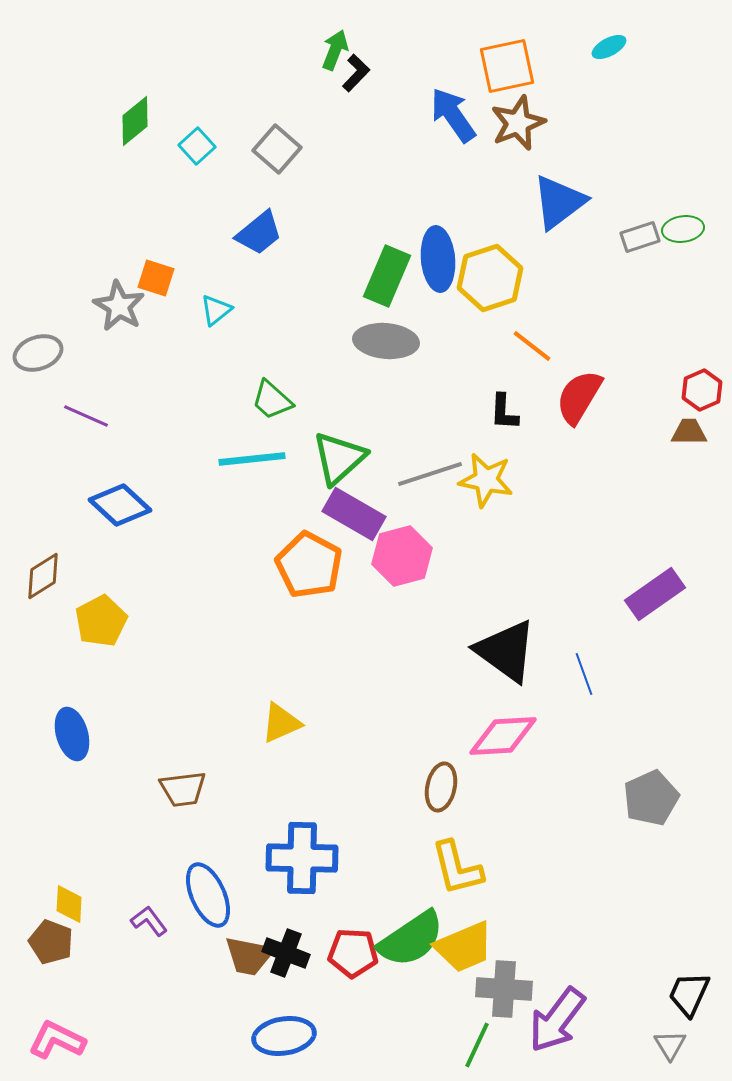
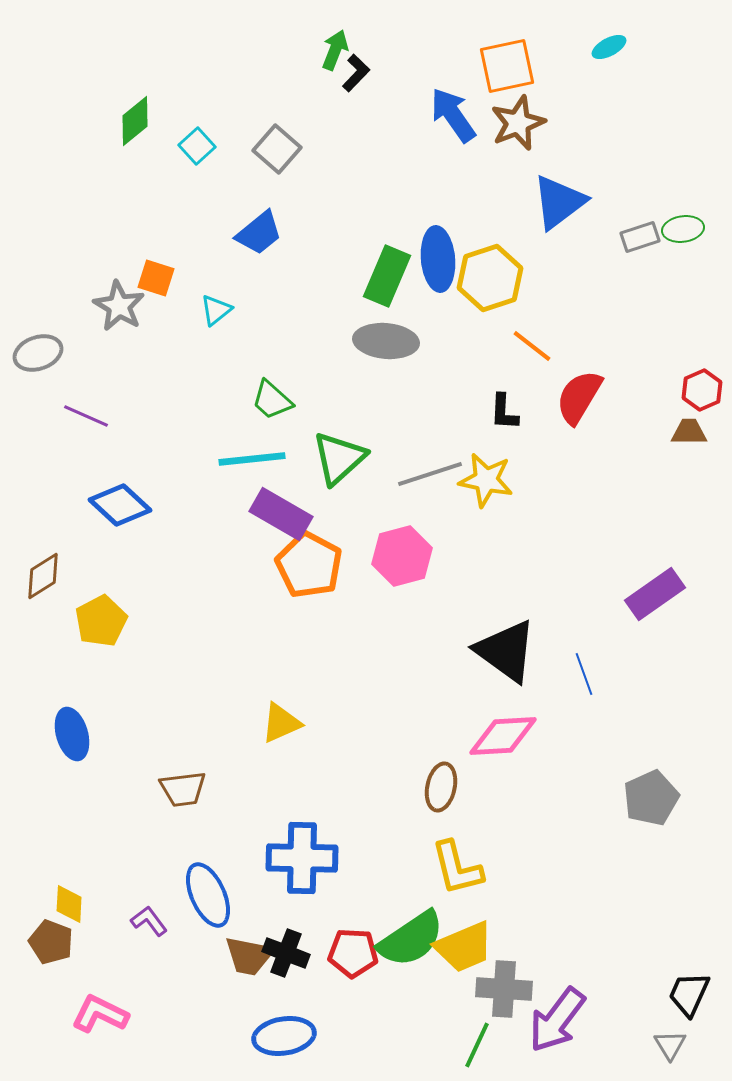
purple rectangle at (354, 514): moved 73 px left
pink L-shape at (57, 1040): moved 43 px right, 26 px up
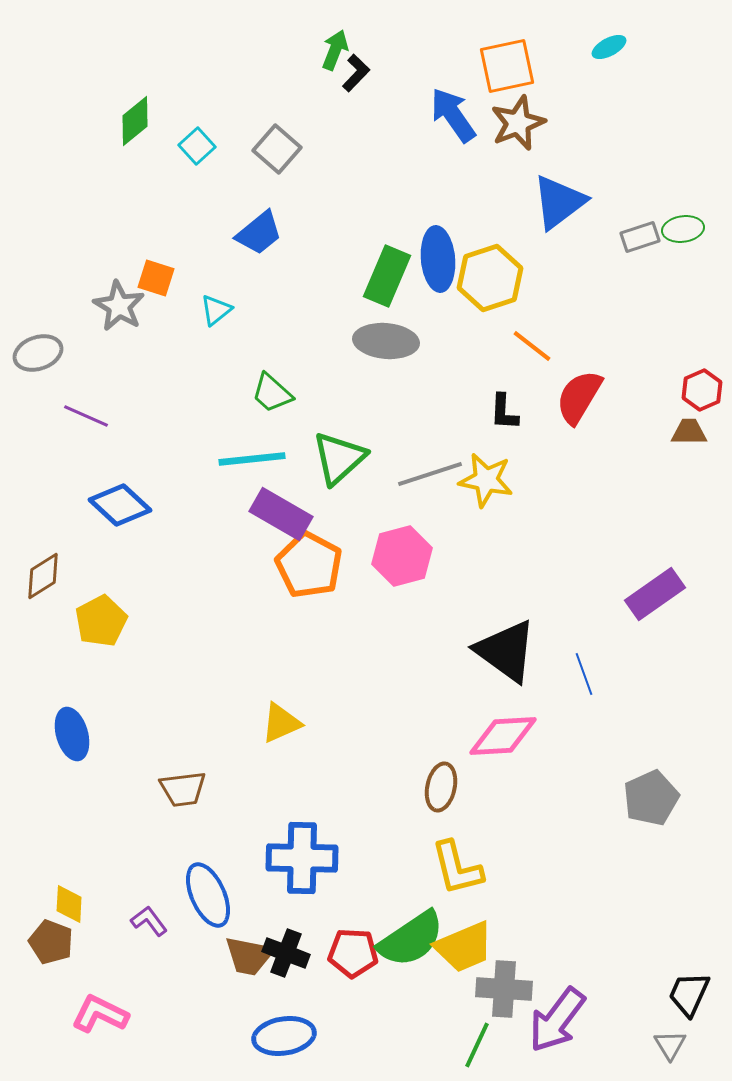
green trapezoid at (272, 400): moved 7 px up
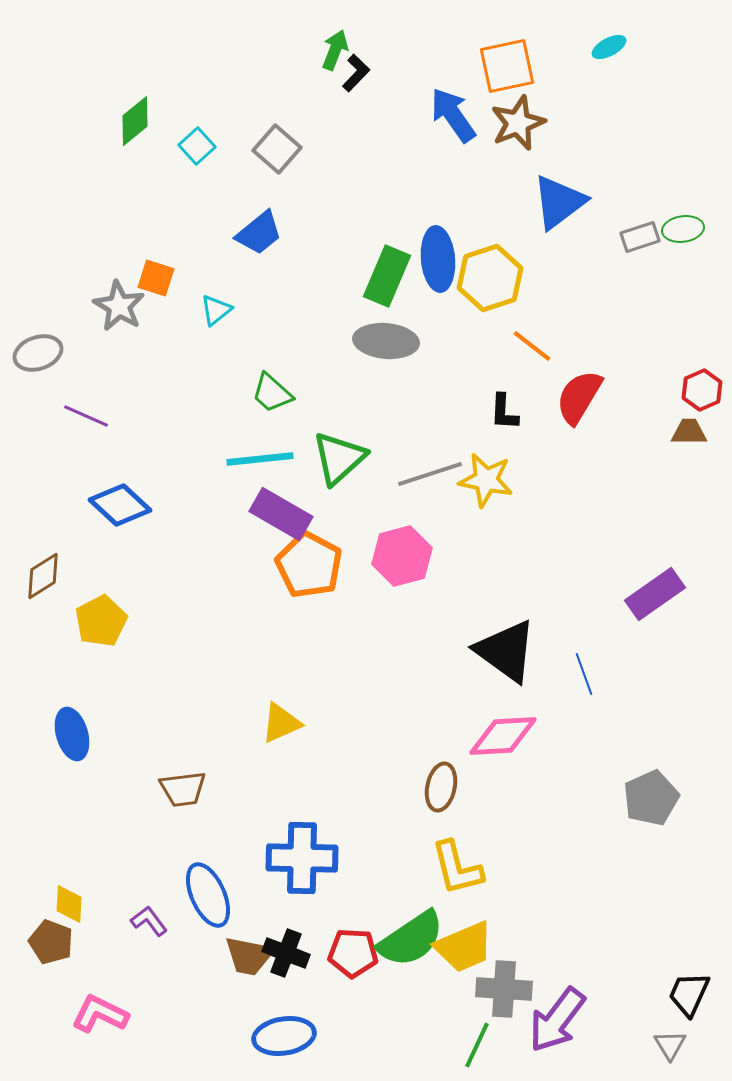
cyan line at (252, 459): moved 8 px right
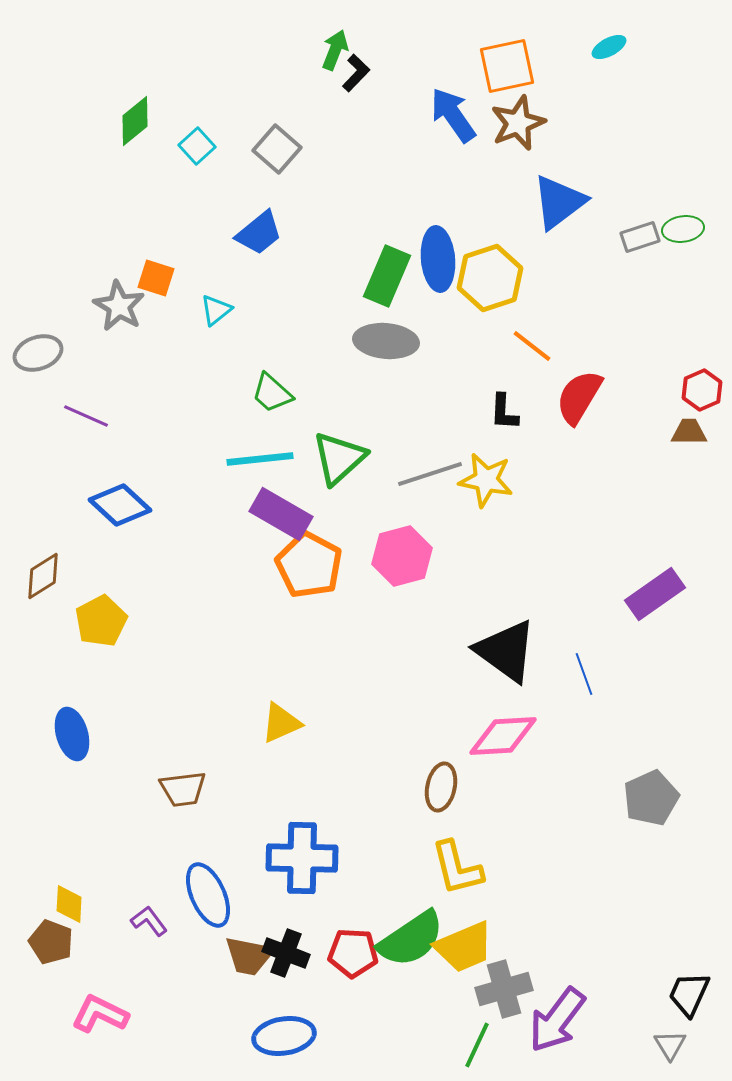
gray cross at (504, 989): rotated 20 degrees counterclockwise
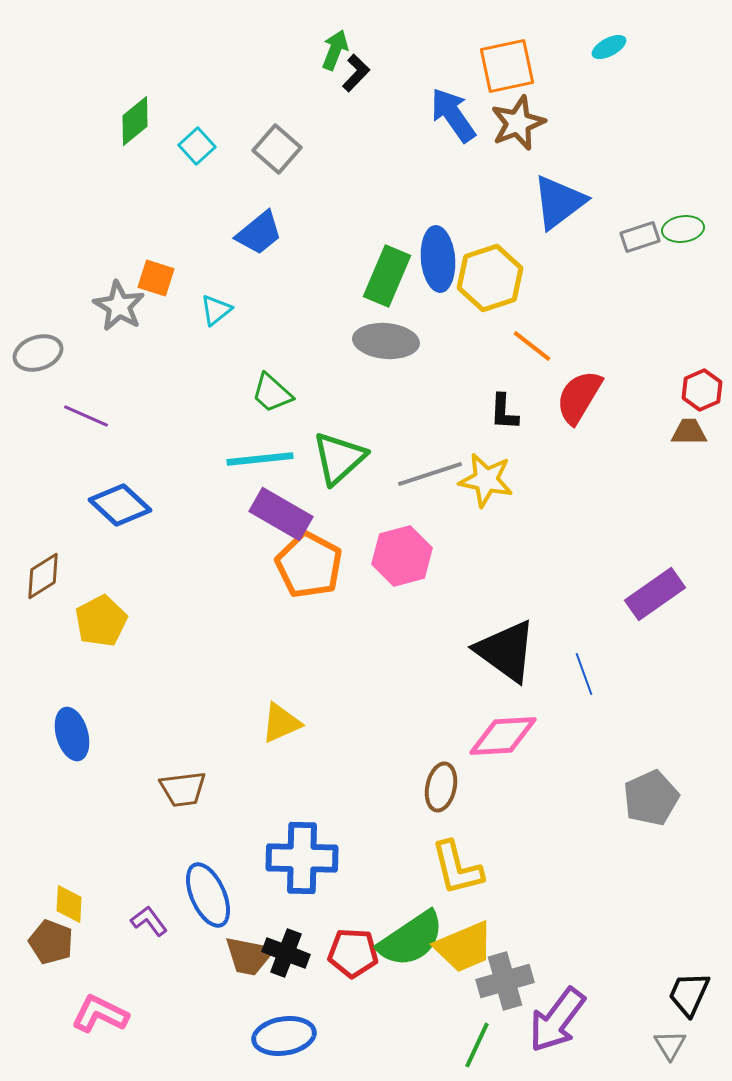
gray cross at (504, 989): moved 1 px right, 8 px up
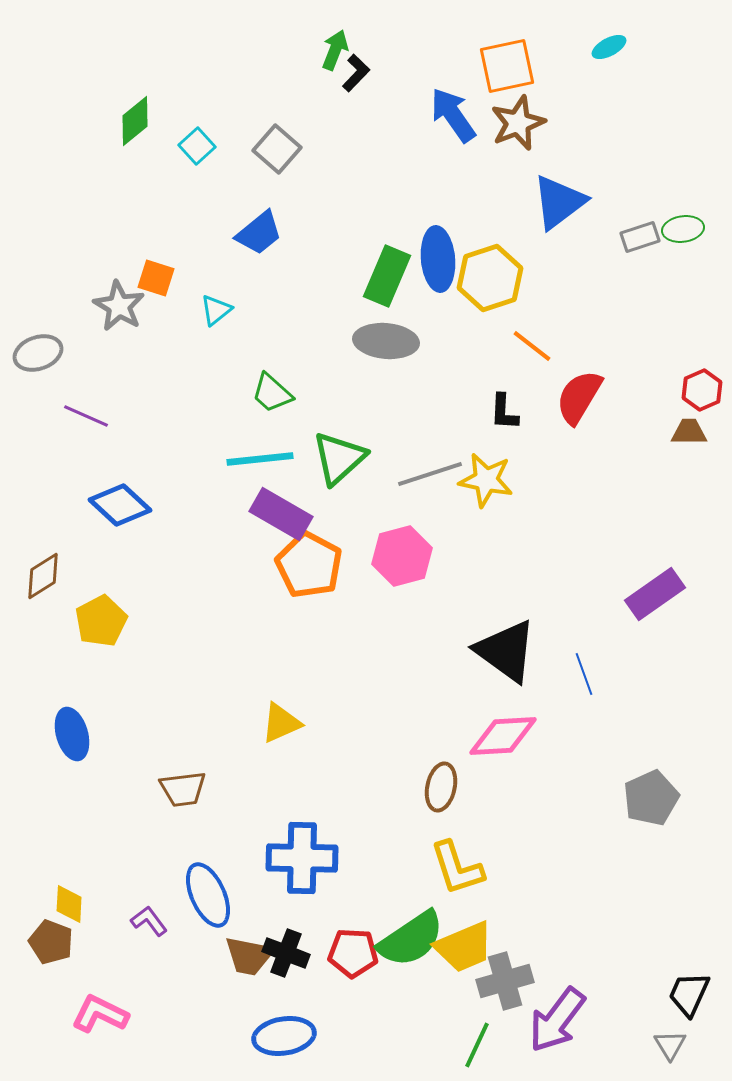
yellow L-shape at (457, 868): rotated 4 degrees counterclockwise
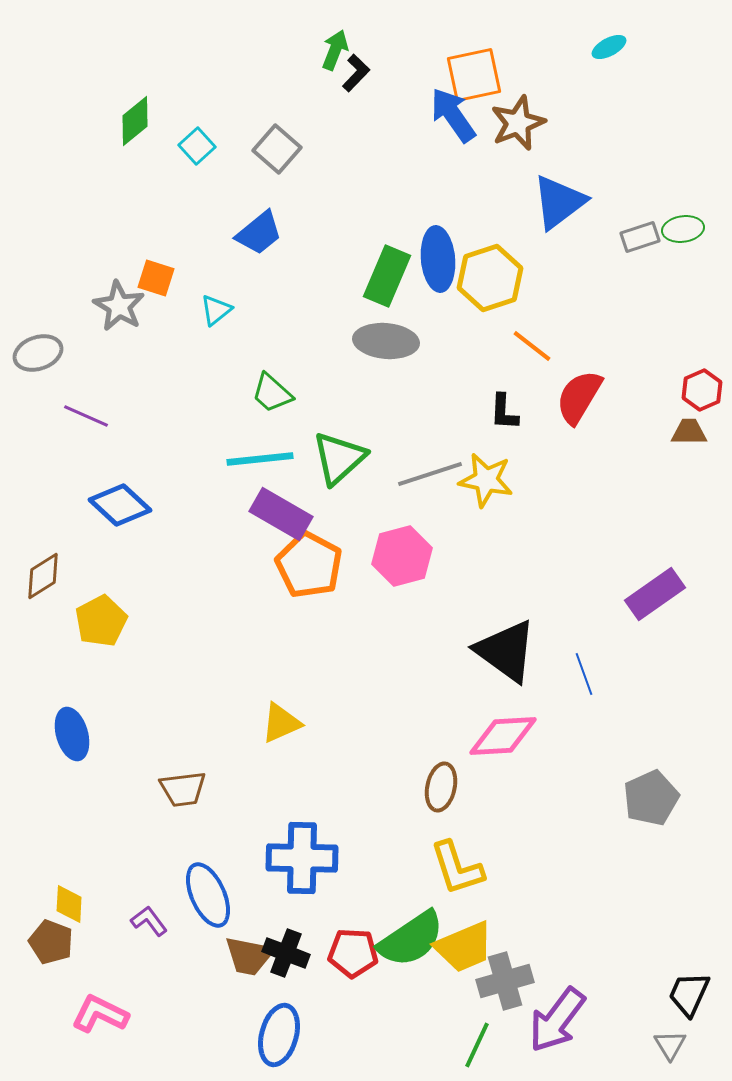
orange square at (507, 66): moved 33 px left, 9 px down
blue ellipse at (284, 1036): moved 5 px left, 1 px up; rotated 66 degrees counterclockwise
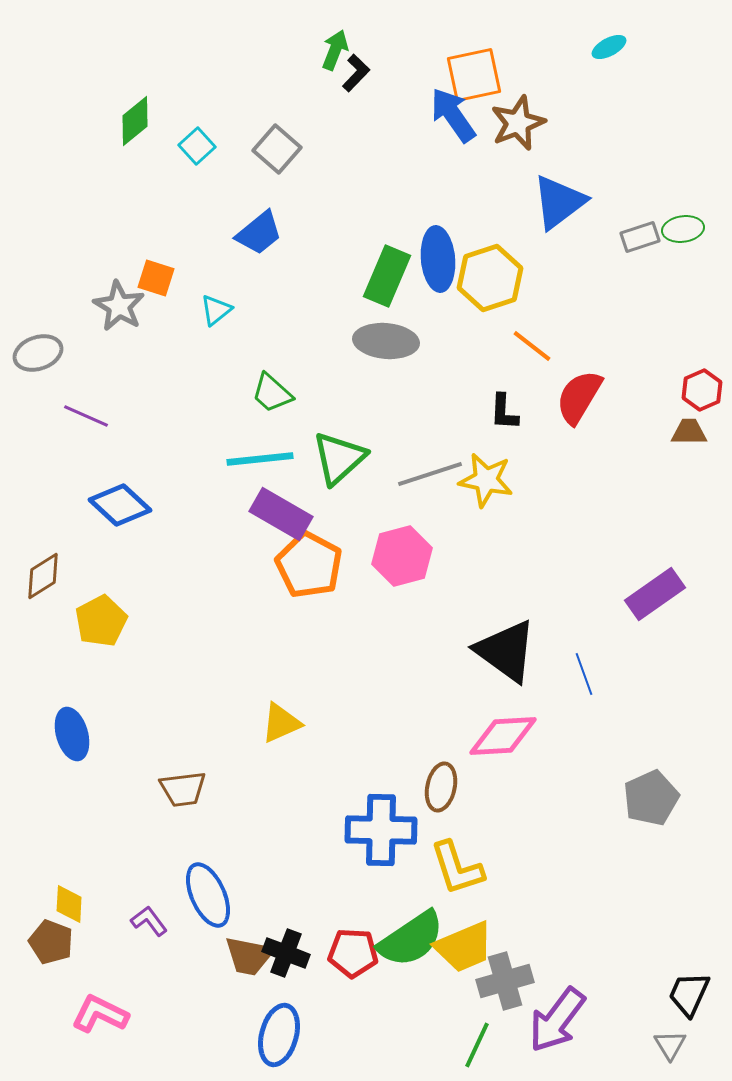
blue cross at (302, 858): moved 79 px right, 28 px up
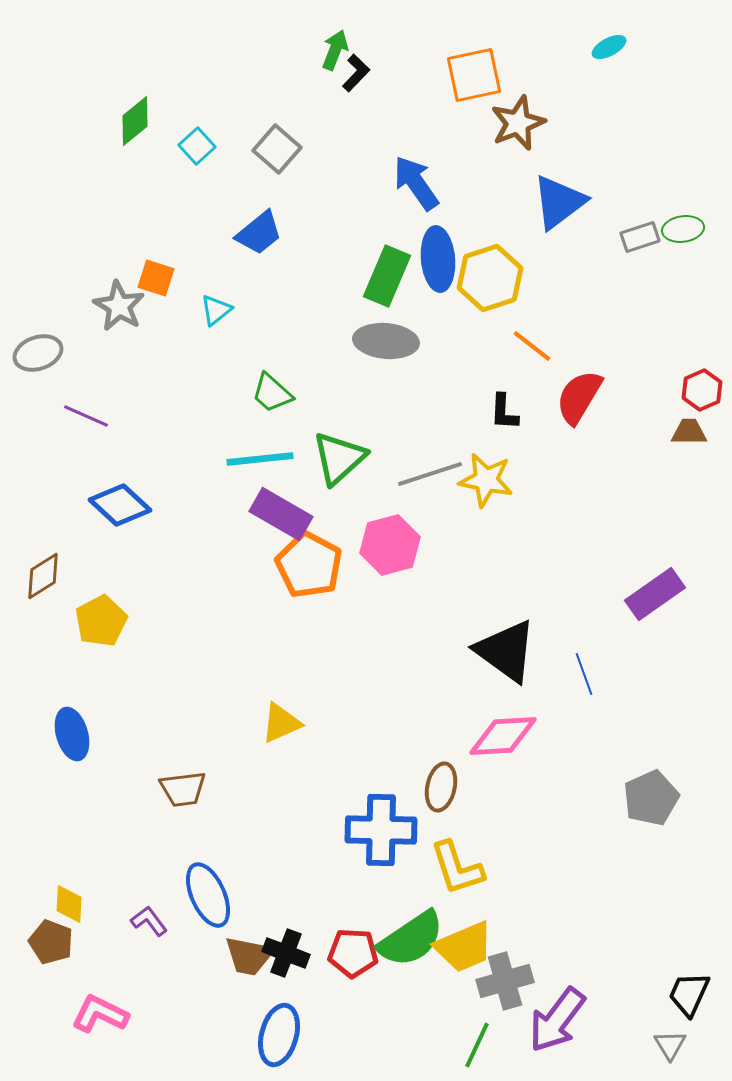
blue arrow at (453, 115): moved 37 px left, 68 px down
pink hexagon at (402, 556): moved 12 px left, 11 px up
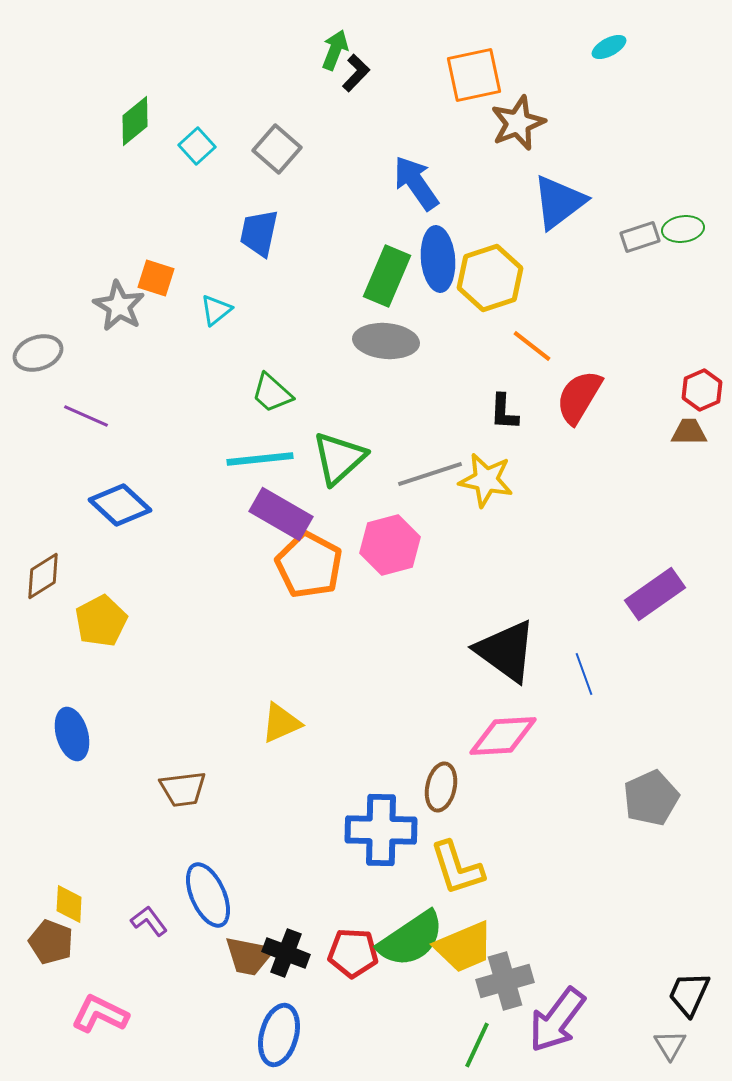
blue trapezoid at (259, 233): rotated 141 degrees clockwise
